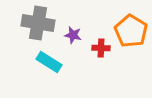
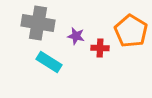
purple star: moved 3 px right, 1 px down
red cross: moved 1 px left
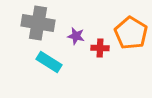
orange pentagon: moved 2 px down
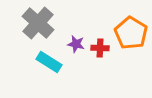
gray cross: rotated 32 degrees clockwise
purple star: moved 8 px down
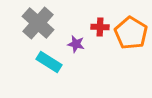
red cross: moved 21 px up
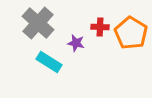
purple star: moved 1 px up
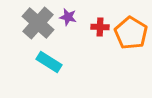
purple star: moved 8 px left, 26 px up
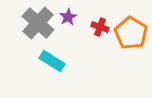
purple star: rotated 30 degrees clockwise
red cross: rotated 18 degrees clockwise
cyan rectangle: moved 3 px right, 1 px up
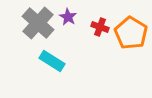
purple star: rotated 12 degrees counterclockwise
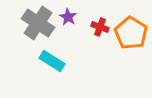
gray cross: rotated 8 degrees counterclockwise
